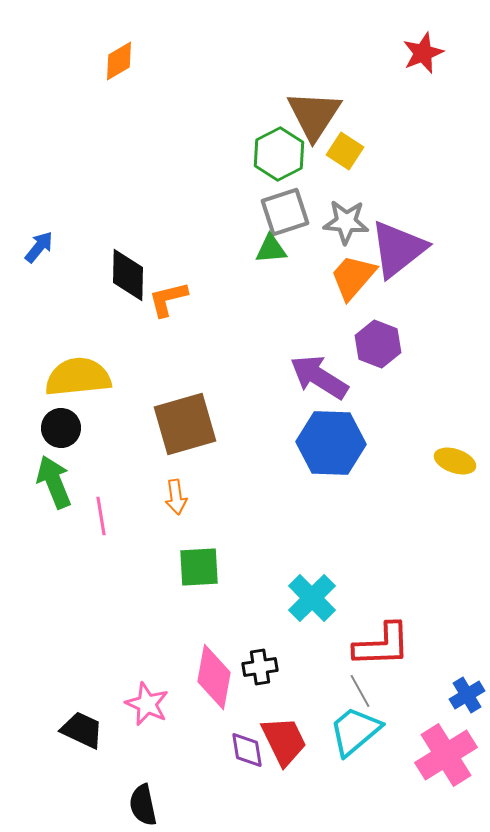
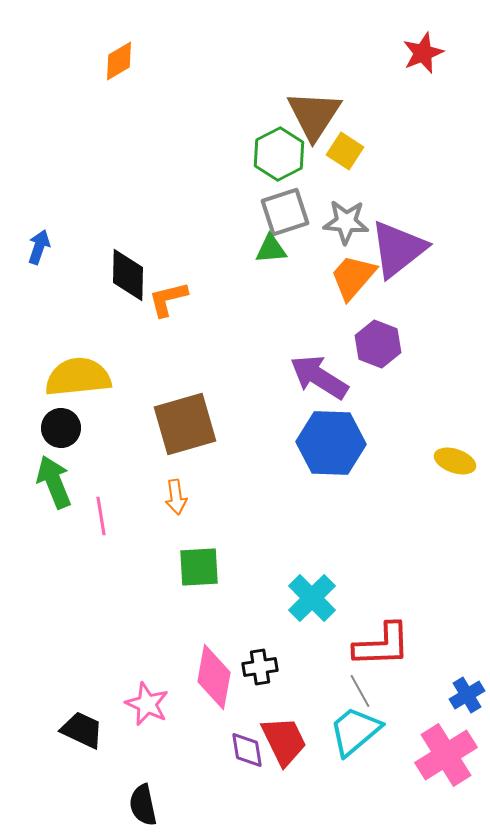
blue arrow: rotated 20 degrees counterclockwise
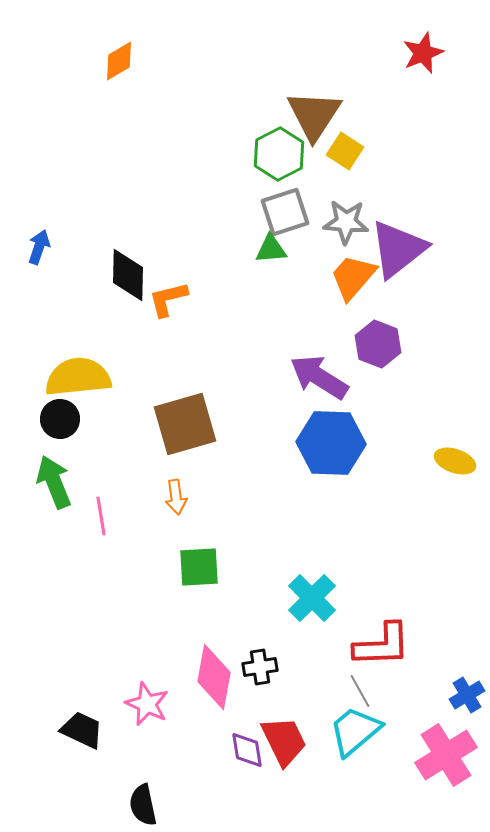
black circle: moved 1 px left, 9 px up
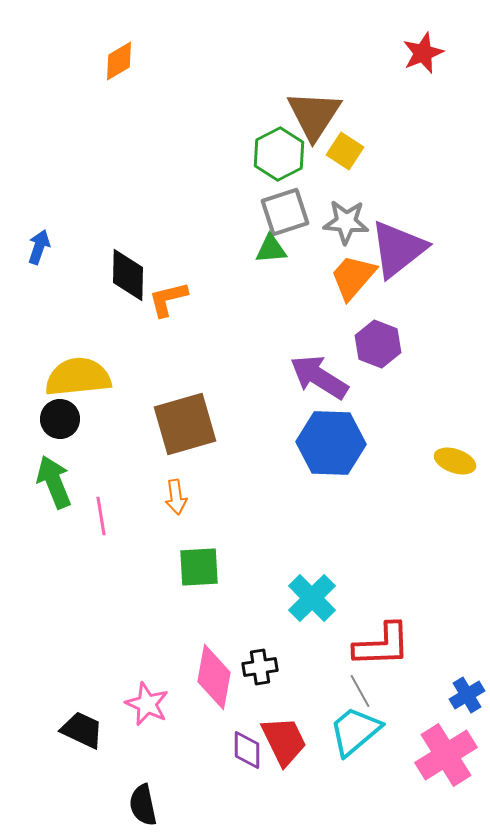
purple diamond: rotated 9 degrees clockwise
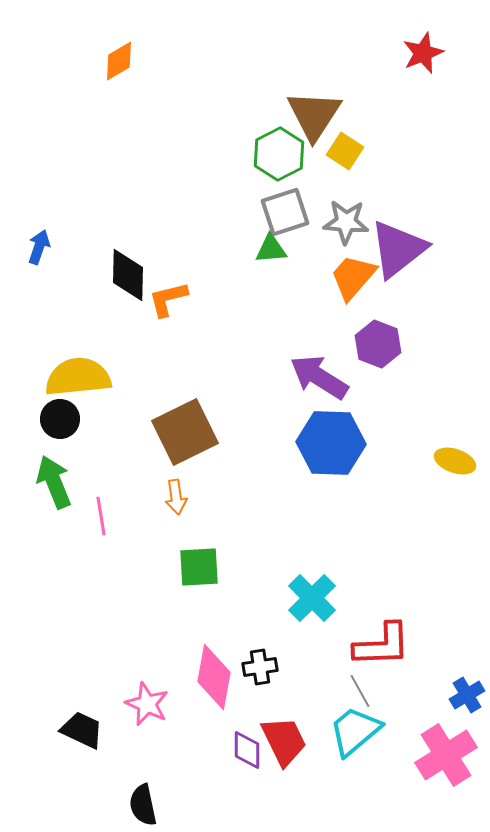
brown square: moved 8 px down; rotated 10 degrees counterclockwise
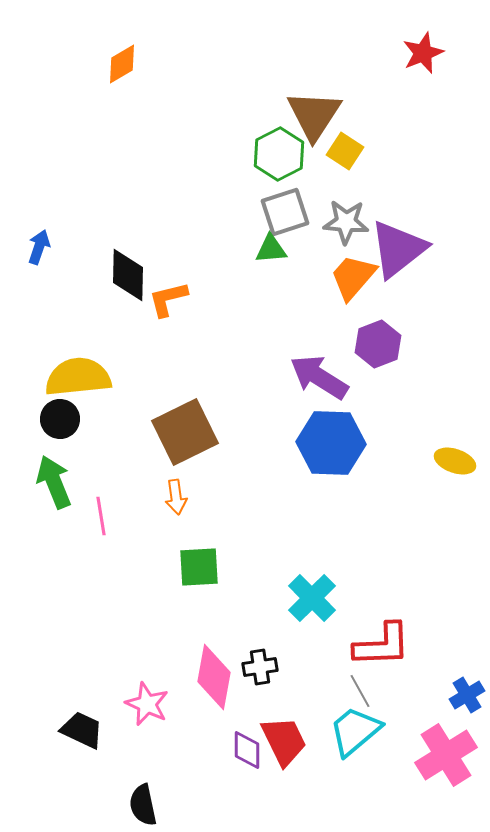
orange diamond: moved 3 px right, 3 px down
purple hexagon: rotated 18 degrees clockwise
